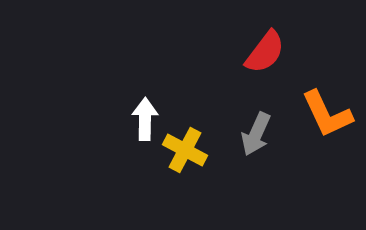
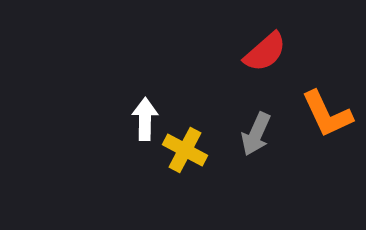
red semicircle: rotated 12 degrees clockwise
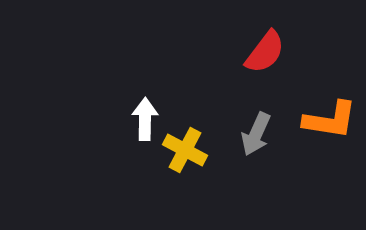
red semicircle: rotated 12 degrees counterclockwise
orange L-shape: moved 3 px right, 6 px down; rotated 56 degrees counterclockwise
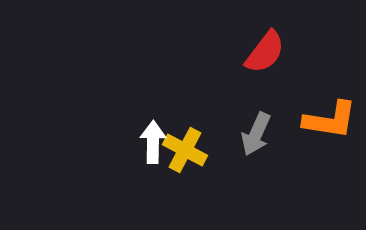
white arrow: moved 8 px right, 23 px down
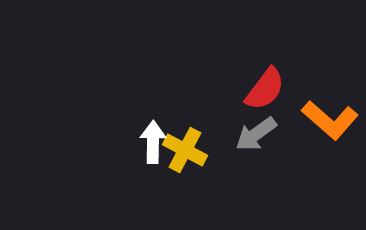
red semicircle: moved 37 px down
orange L-shape: rotated 32 degrees clockwise
gray arrow: rotated 30 degrees clockwise
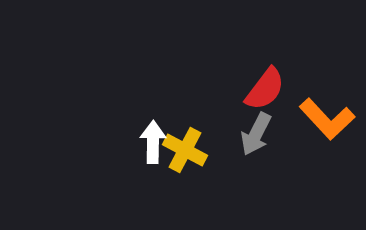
orange L-shape: moved 3 px left, 1 px up; rotated 6 degrees clockwise
gray arrow: rotated 27 degrees counterclockwise
